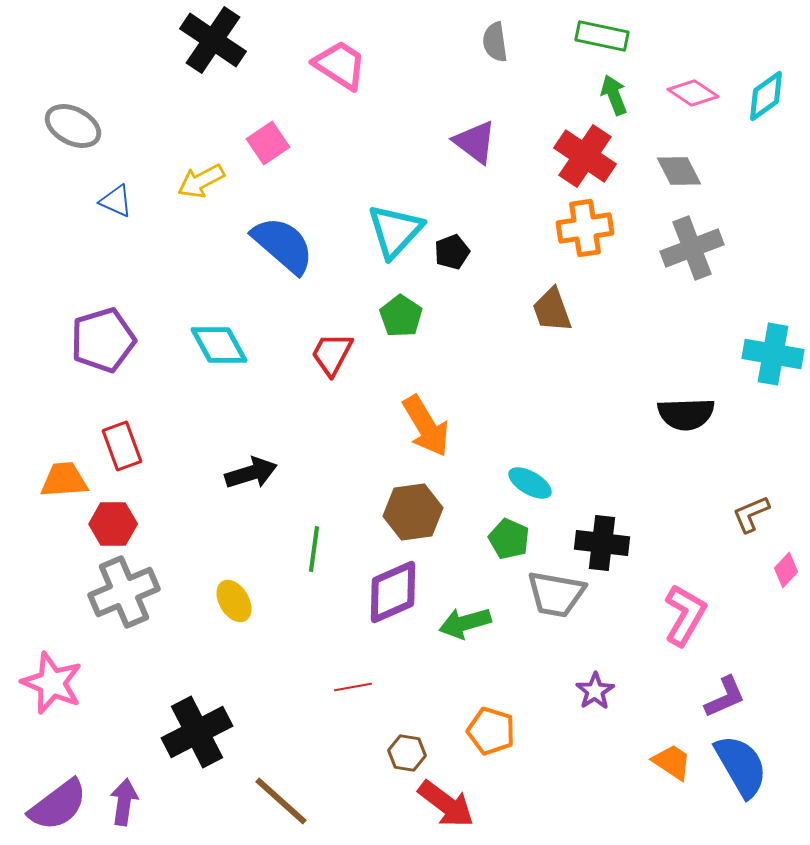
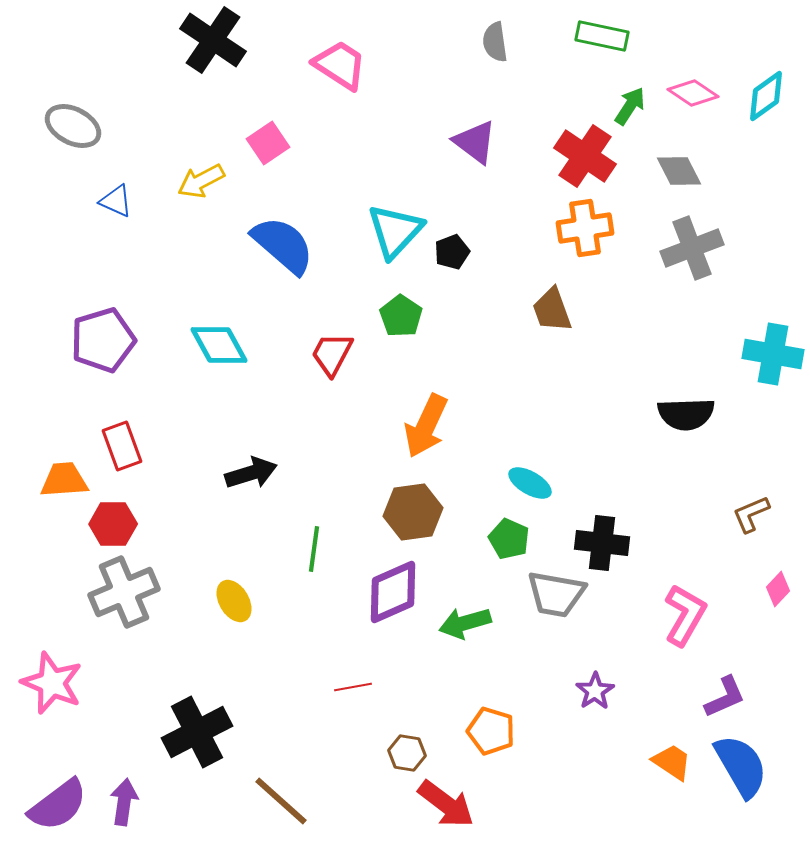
green arrow at (614, 95): moved 16 px right, 11 px down; rotated 54 degrees clockwise
orange arrow at (426, 426): rotated 56 degrees clockwise
pink diamond at (786, 570): moved 8 px left, 19 px down
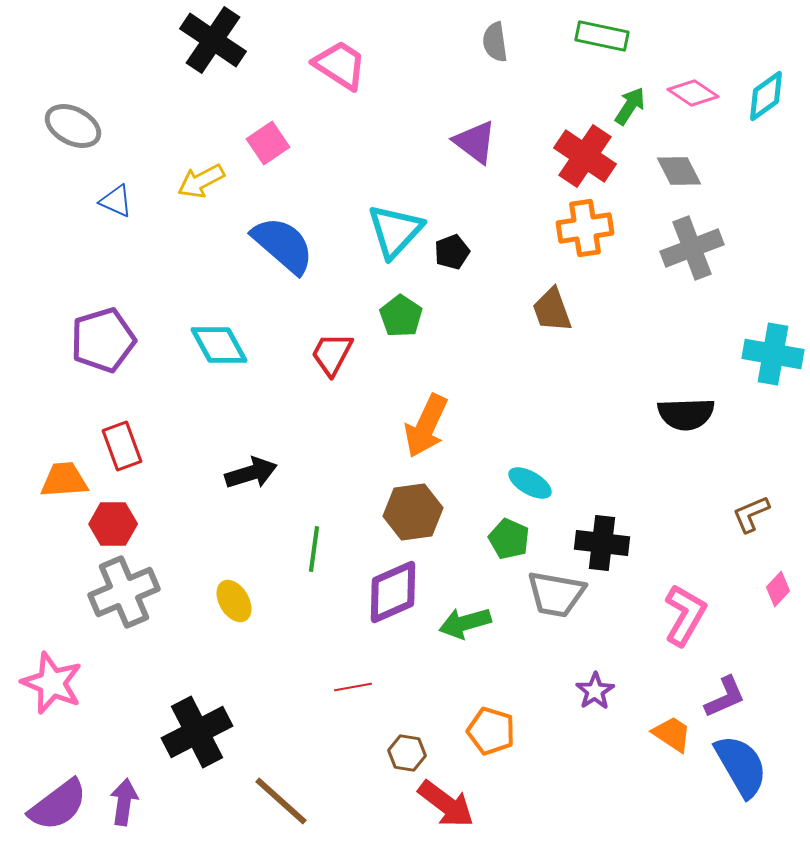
orange trapezoid at (672, 762): moved 28 px up
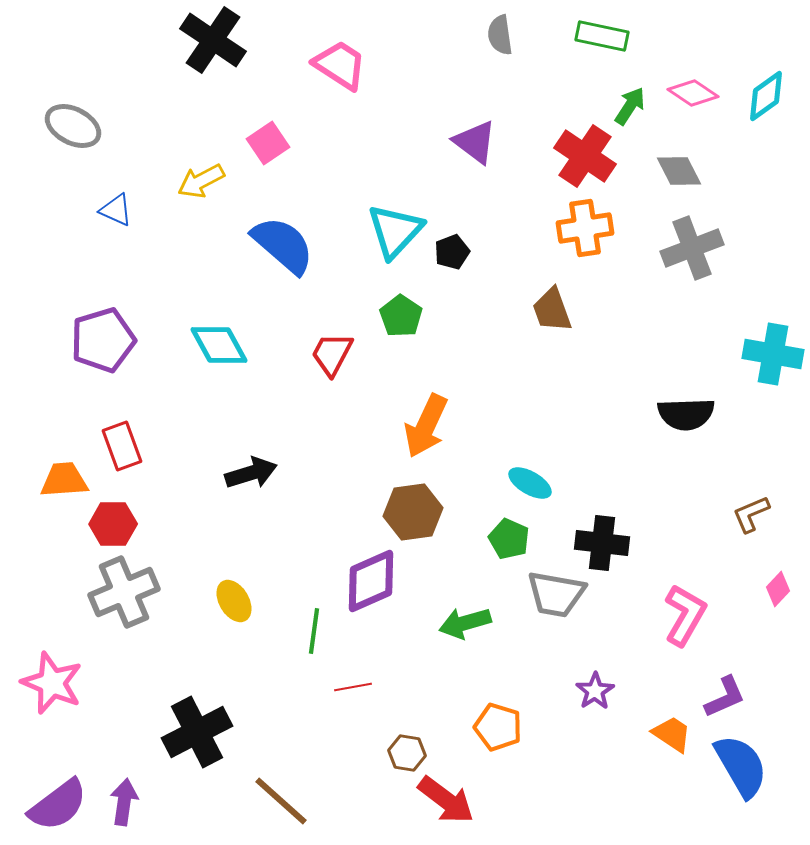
gray semicircle at (495, 42): moved 5 px right, 7 px up
blue triangle at (116, 201): moved 9 px down
green line at (314, 549): moved 82 px down
purple diamond at (393, 592): moved 22 px left, 11 px up
orange pentagon at (491, 731): moved 7 px right, 4 px up
red arrow at (446, 804): moved 4 px up
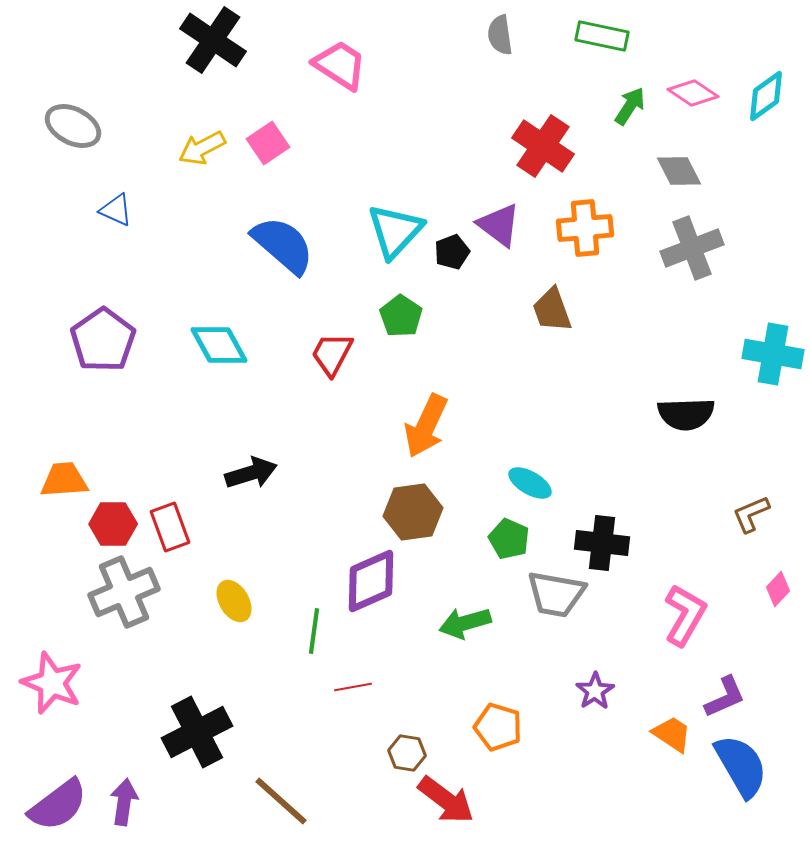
purple triangle at (475, 142): moved 24 px right, 83 px down
red cross at (585, 156): moved 42 px left, 10 px up
yellow arrow at (201, 181): moved 1 px right, 33 px up
orange cross at (585, 228): rotated 4 degrees clockwise
purple pentagon at (103, 340): rotated 18 degrees counterclockwise
red rectangle at (122, 446): moved 48 px right, 81 px down
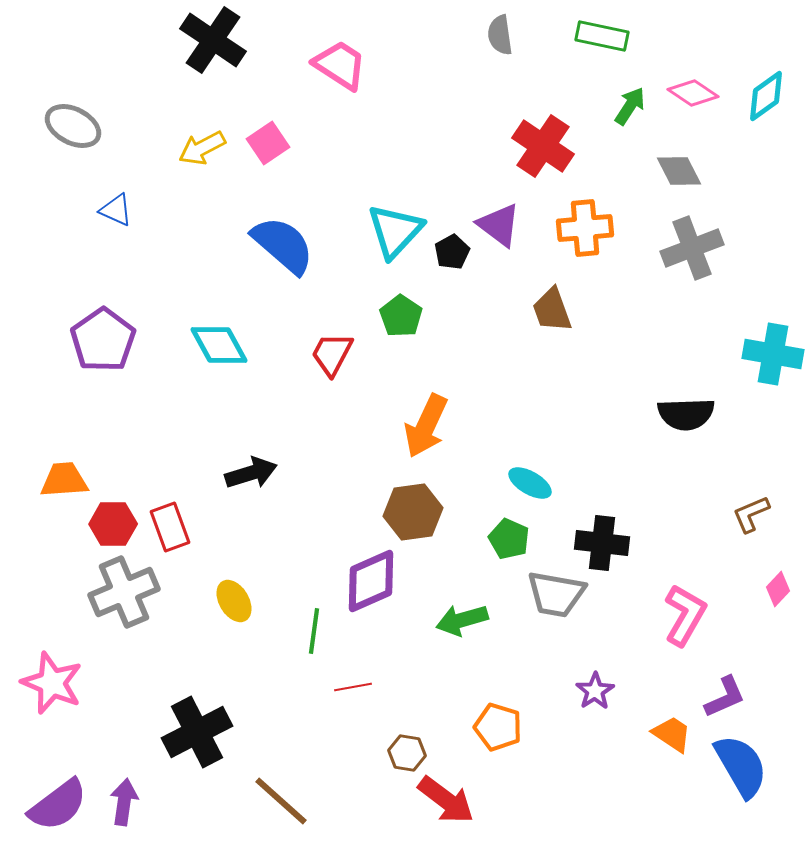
black pentagon at (452, 252): rotated 8 degrees counterclockwise
green arrow at (465, 623): moved 3 px left, 3 px up
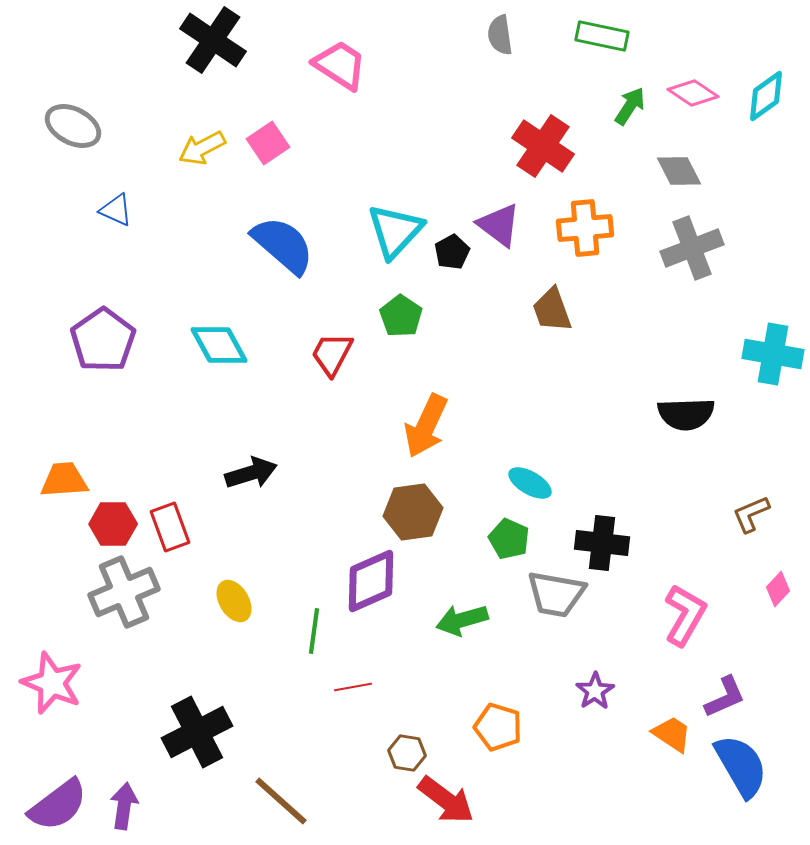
purple arrow at (124, 802): moved 4 px down
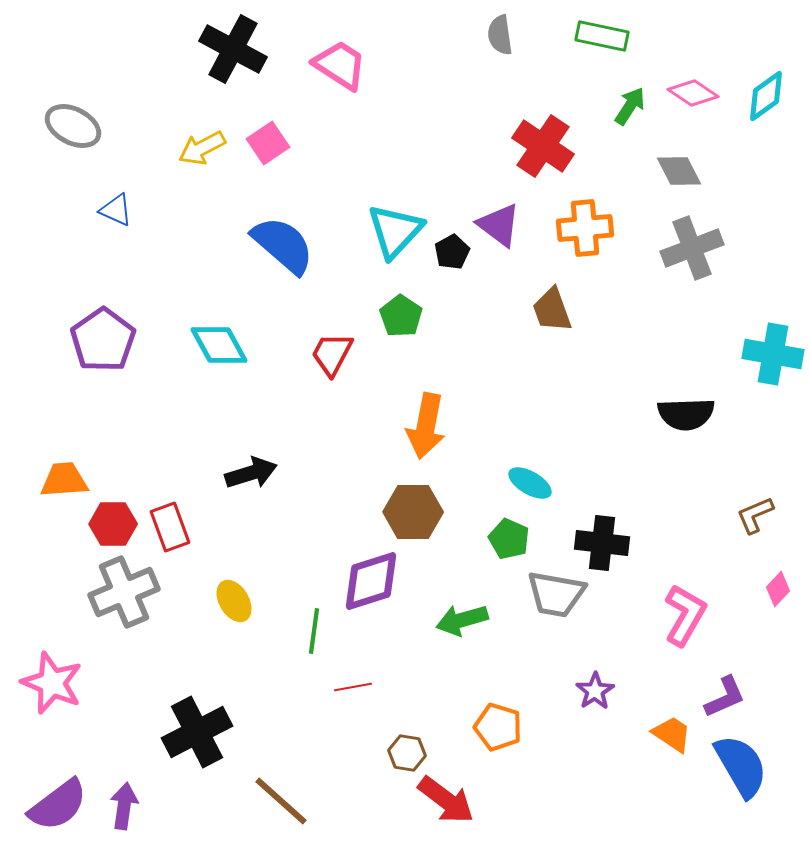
black cross at (213, 40): moved 20 px right, 9 px down; rotated 6 degrees counterclockwise
orange arrow at (426, 426): rotated 14 degrees counterclockwise
brown hexagon at (413, 512): rotated 8 degrees clockwise
brown L-shape at (751, 514): moved 4 px right, 1 px down
purple diamond at (371, 581): rotated 6 degrees clockwise
